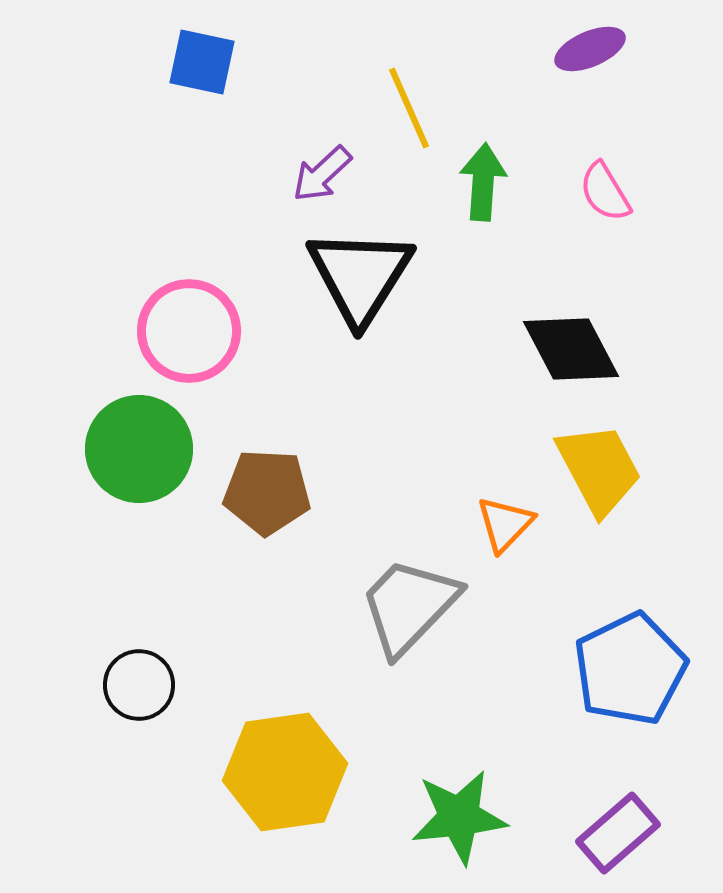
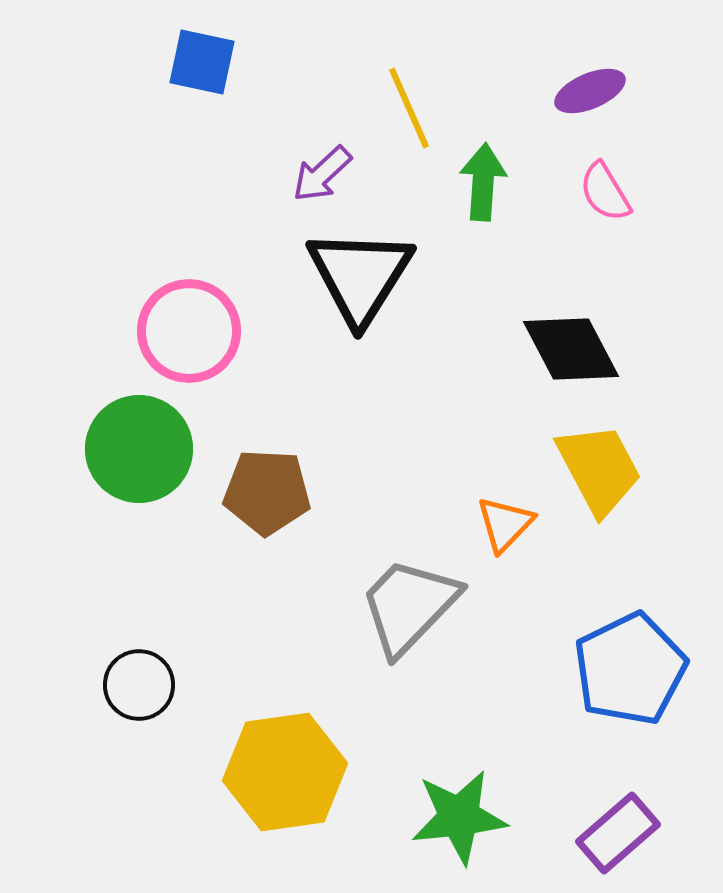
purple ellipse: moved 42 px down
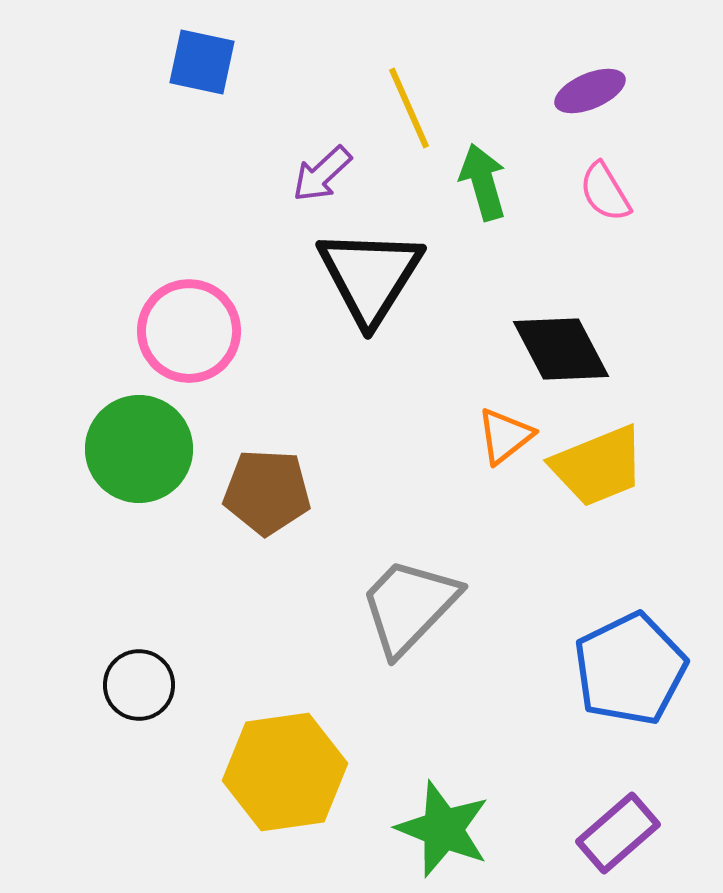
green arrow: rotated 20 degrees counterclockwise
black triangle: moved 10 px right
black diamond: moved 10 px left
yellow trapezoid: moved 1 px left, 3 px up; rotated 96 degrees clockwise
orange triangle: moved 88 px up; rotated 8 degrees clockwise
green star: moved 16 px left, 12 px down; rotated 28 degrees clockwise
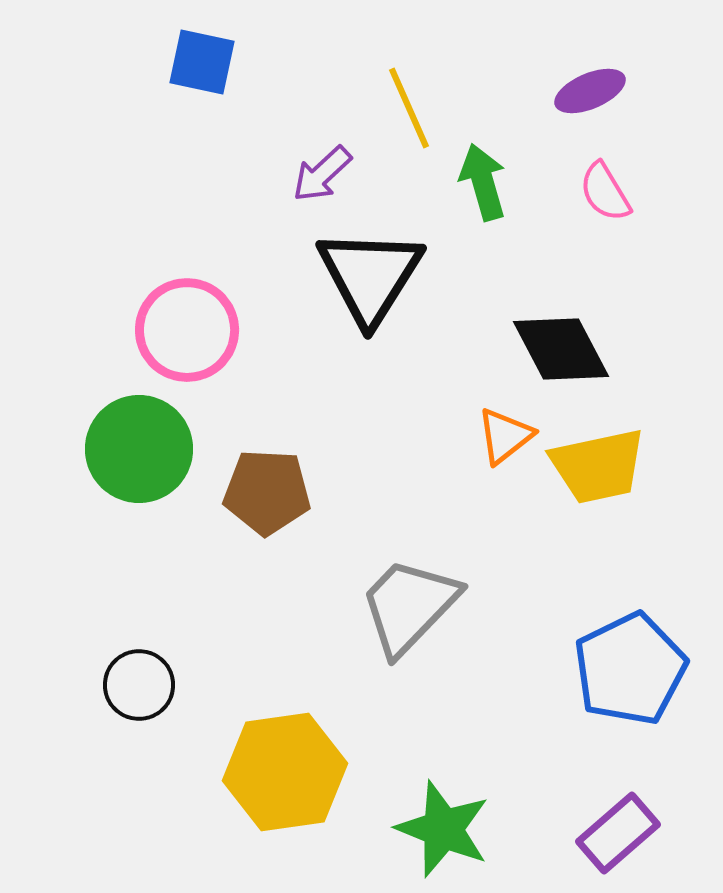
pink circle: moved 2 px left, 1 px up
yellow trapezoid: rotated 10 degrees clockwise
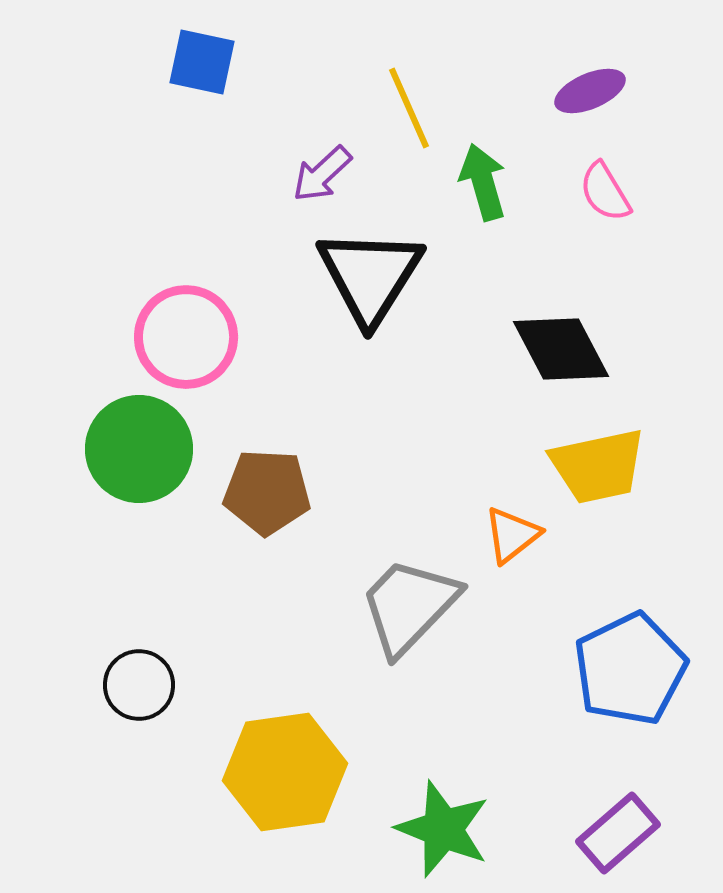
pink circle: moved 1 px left, 7 px down
orange triangle: moved 7 px right, 99 px down
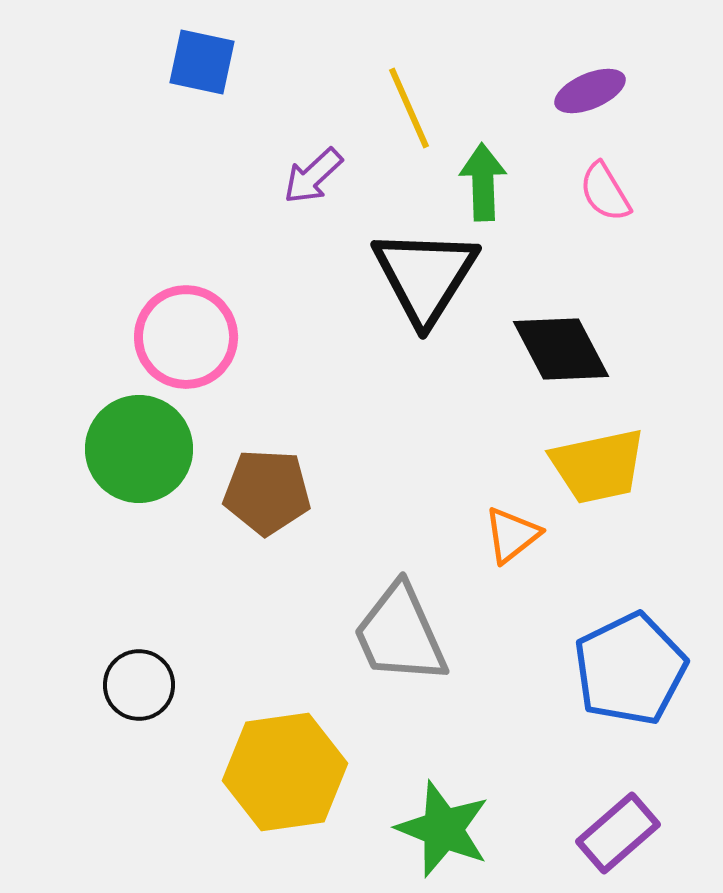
purple arrow: moved 9 px left, 2 px down
green arrow: rotated 14 degrees clockwise
black triangle: moved 55 px right
gray trapezoid: moved 9 px left, 28 px down; rotated 68 degrees counterclockwise
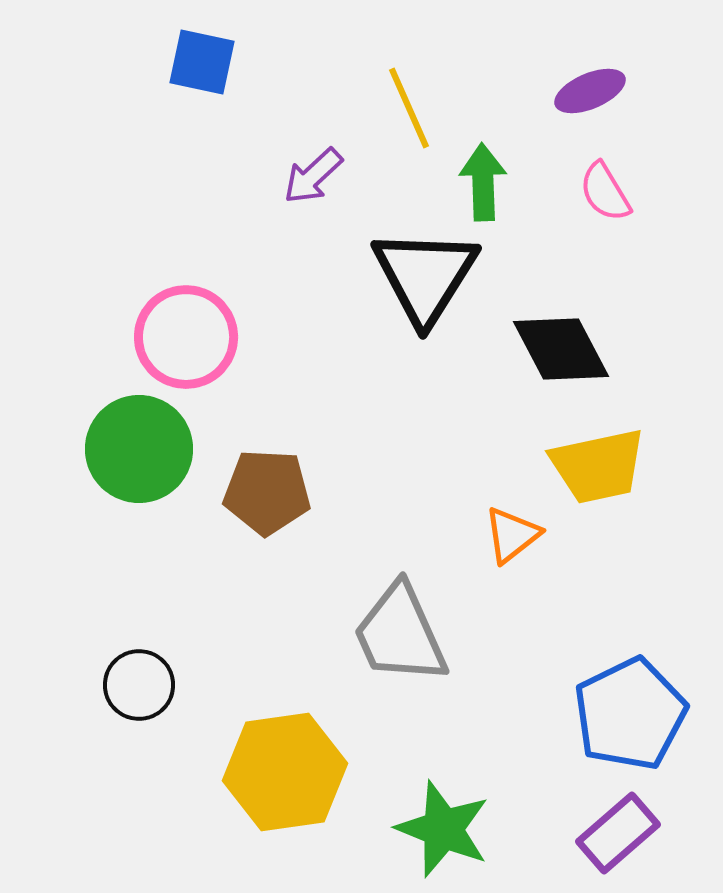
blue pentagon: moved 45 px down
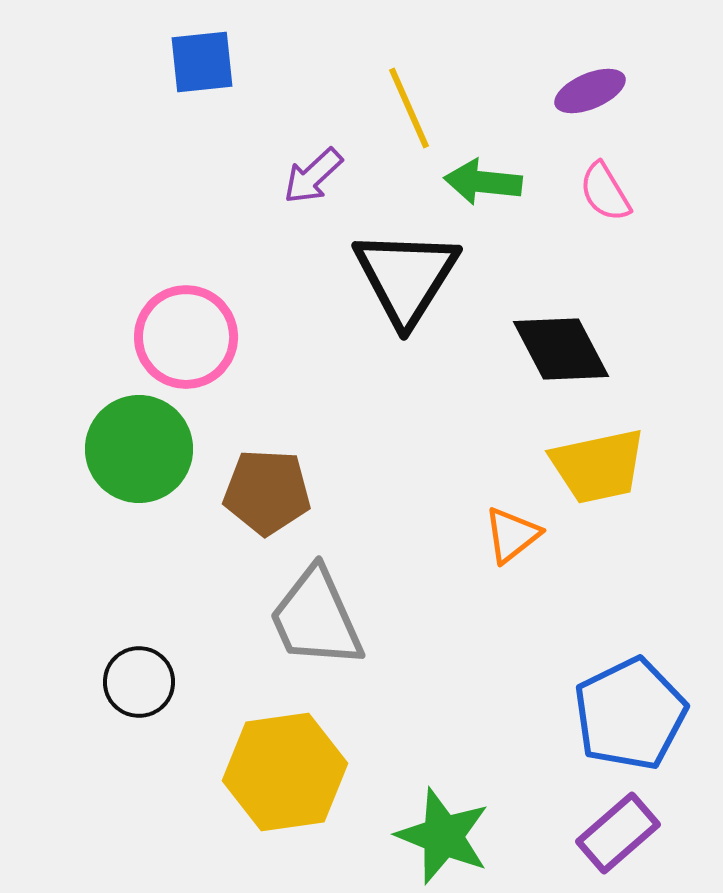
blue square: rotated 18 degrees counterclockwise
green arrow: rotated 82 degrees counterclockwise
black triangle: moved 19 px left, 1 px down
gray trapezoid: moved 84 px left, 16 px up
black circle: moved 3 px up
green star: moved 7 px down
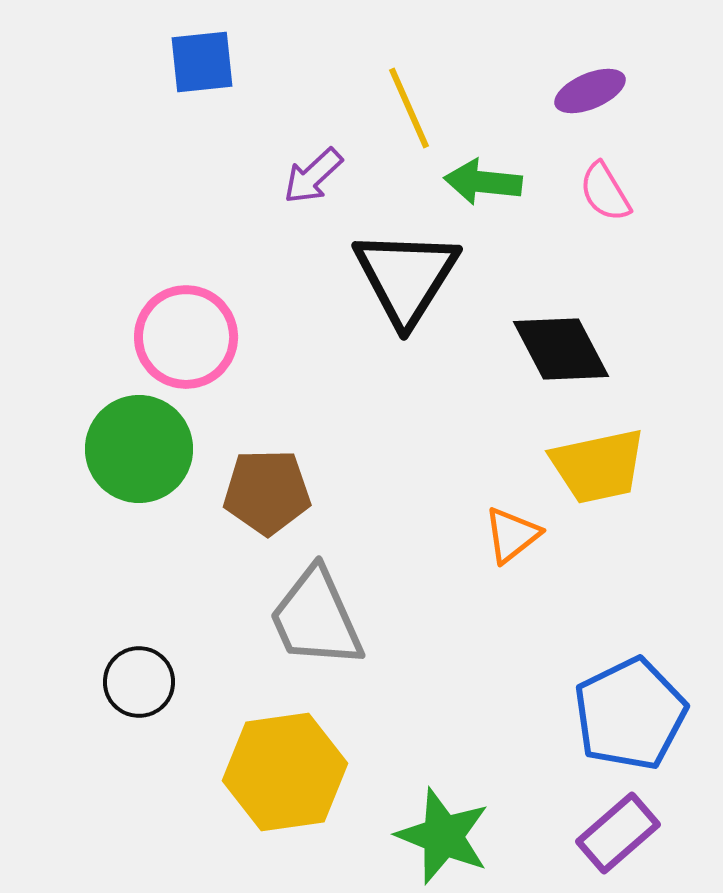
brown pentagon: rotated 4 degrees counterclockwise
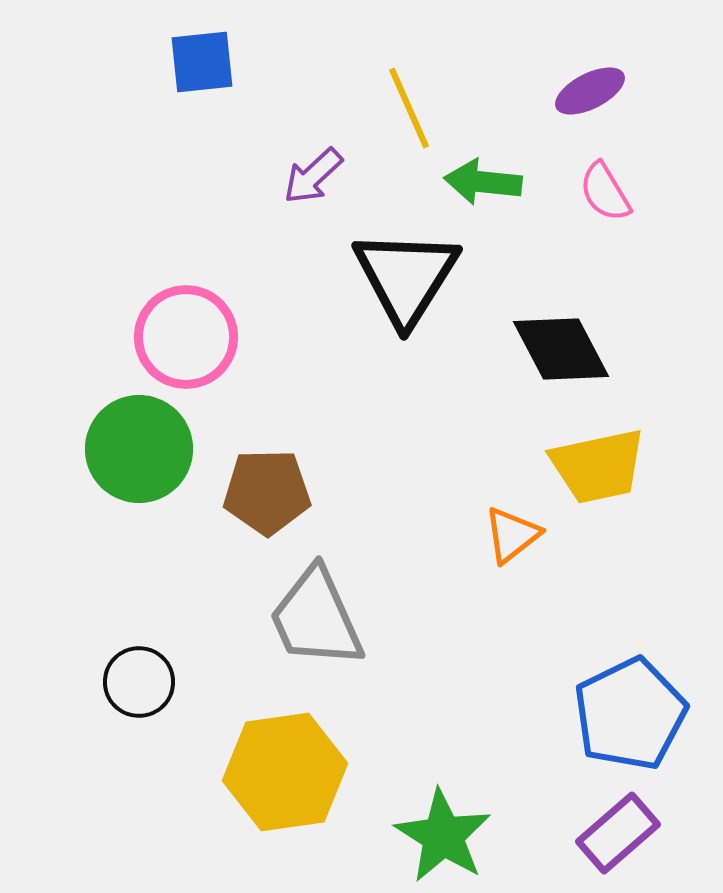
purple ellipse: rotated 4 degrees counterclockwise
green star: rotated 10 degrees clockwise
